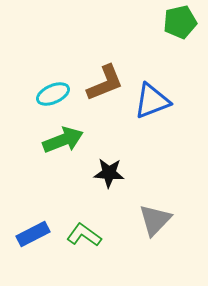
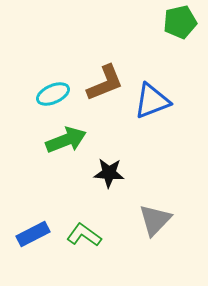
green arrow: moved 3 px right
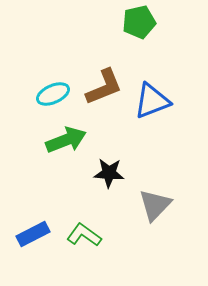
green pentagon: moved 41 px left
brown L-shape: moved 1 px left, 4 px down
gray triangle: moved 15 px up
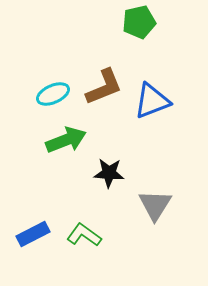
gray triangle: rotated 12 degrees counterclockwise
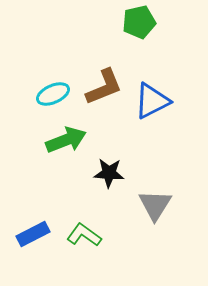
blue triangle: rotated 6 degrees counterclockwise
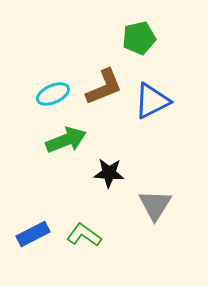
green pentagon: moved 16 px down
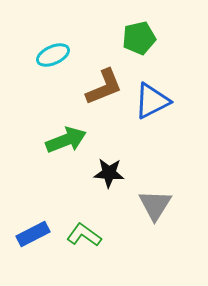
cyan ellipse: moved 39 px up
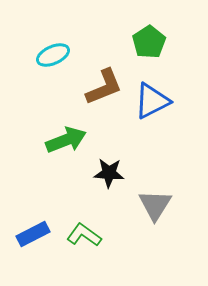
green pentagon: moved 10 px right, 4 px down; rotated 20 degrees counterclockwise
